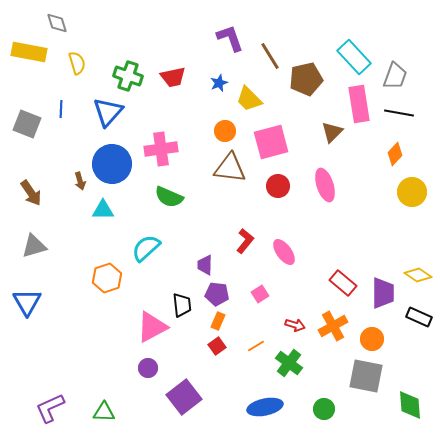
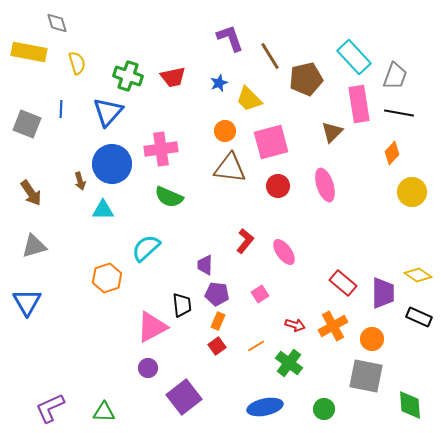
orange diamond at (395, 154): moved 3 px left, 1 px up
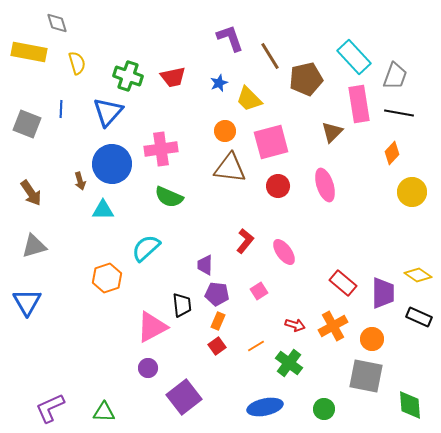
pink square at (260, 294): moved 1 px left, 3 px up
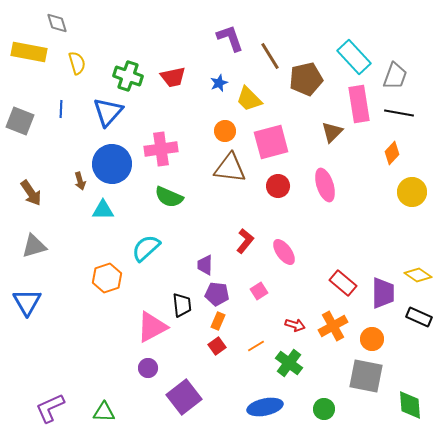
gray square at (27, 124): moved 7 px left, 3 px up
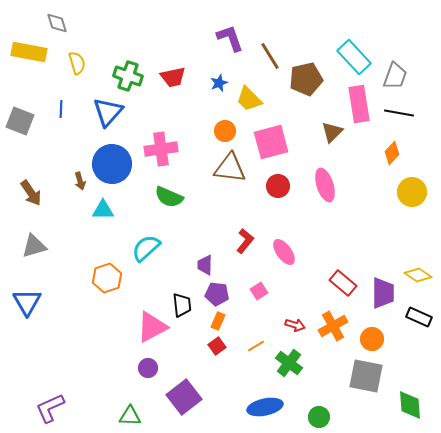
green circle at (324, 409): moved 5 px left, 8 px down
green triangle at (104, 412): moved 26 px right, 4 px down
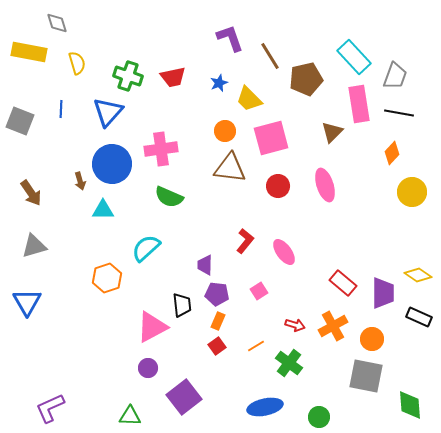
pink square at (271, 142): moved 4 px up
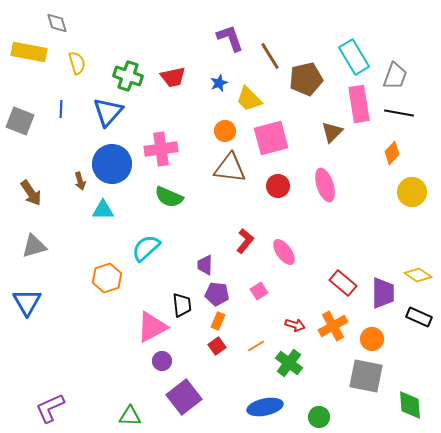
cyan rectangle at (354, 57): rotated 12 degrees clockwise
purple circle at (148, 368): moved 14 px right, 7 px up
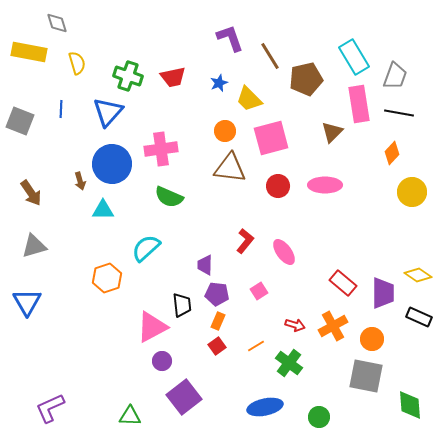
pink ellipse at (325, 185): rotated 72 degrees counterclockwise
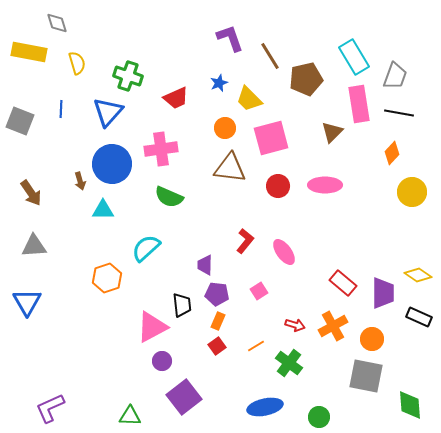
red trapezoid at (173, 77): moved 3 px right, 21 px down; rotated 12 degrees counterclockwise
orange circle at (225, 131): moved 3 px up
gray triangle at (34, 246): rotated 12 degrees clockwise
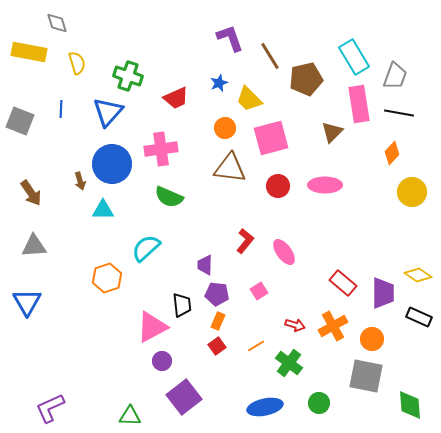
green circle at (319, 417): moved 14 px up
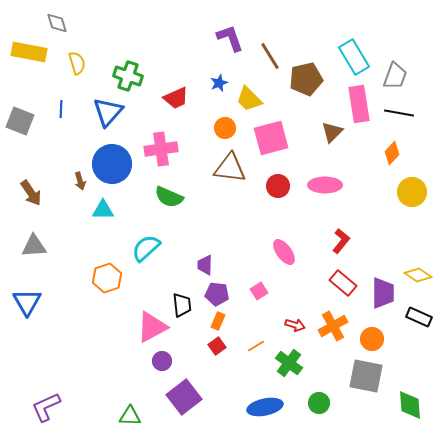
red L-shape at (245, 241): moved 96 px right
purple L-shape at (50, 408): moved 4 px left, 1 px up
